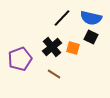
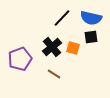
black square: rotated 32 degrees counterclockwise
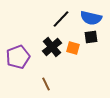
black line: moved 1 px left, 1 px down
purple pentagon: moved 2 px left, 2 px up
brown line: moved 8 px left, 10 px down; rotated 32 degrees clockwise
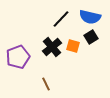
blue semicircle: moved 1 px left, 1 px up
black square: rotated 24 degrees counterclockwise
orange square: moved 2 px up
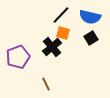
black line: moved 4 px up
black square: moved 1 px down
orange square: moved 10 px left, 13 px up
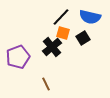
black line: moved 2 px down
black square: moved 8 px left
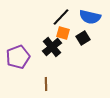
brown line: rotated 24 degrees clockwise
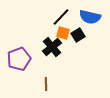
black square: moved 5 px left, 3 px up
purple pentagon: moved 1 px right, 2 px down
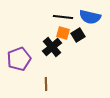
black line: moved 2 px right; rotated 54 degrees clockwise
